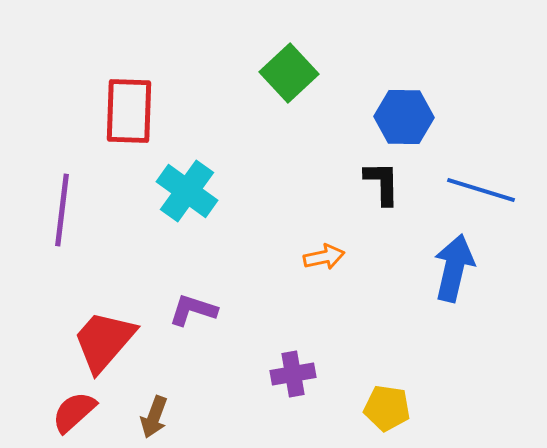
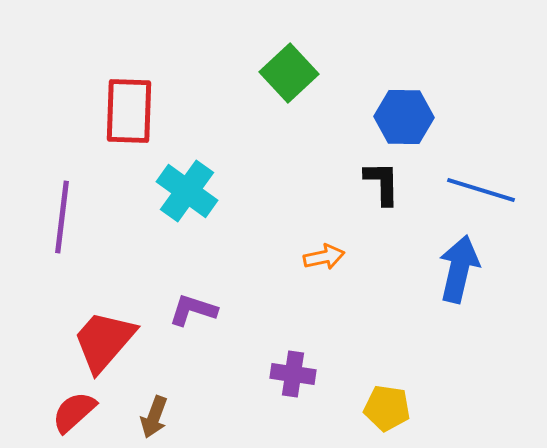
purple line: moved 7 px down
blue arrow: moved 5 px right, 1 px down
purple cross: rotated 18 degrees clockwise
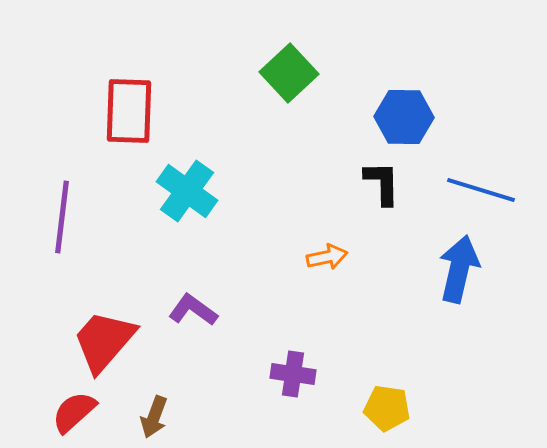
orange arrow: moved 3 px right
purple L-shape: rotated 18 degrees clockwise
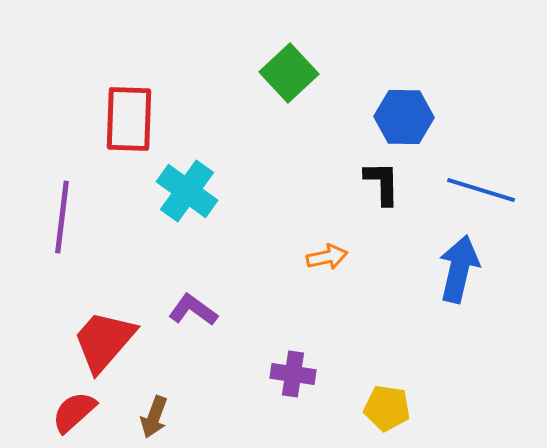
red rectangle: moved 8 px down
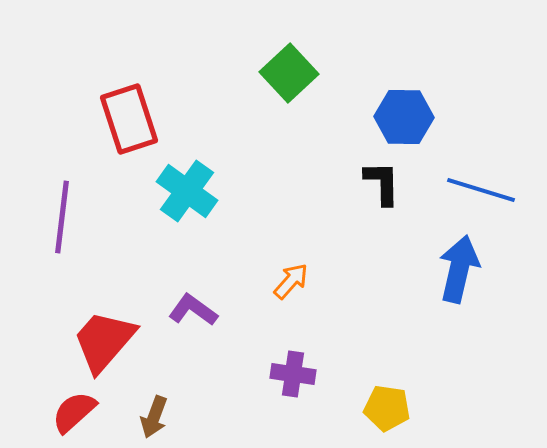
red rectangle: rotated 20 degrees counterclockwise
orange arrow: moved 36 px left, 24 px down; rotated 36 degrees counterclockwise
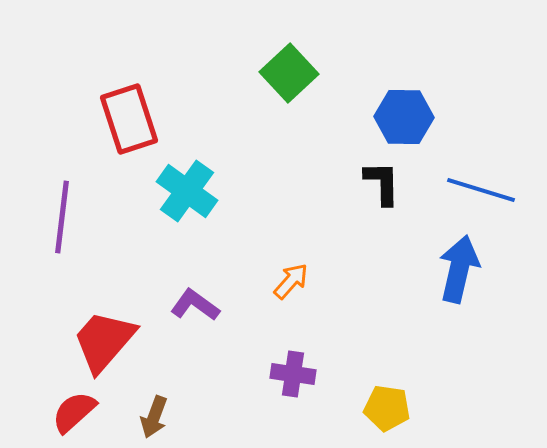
purple L-shape: moved 2 px right, 5 px up
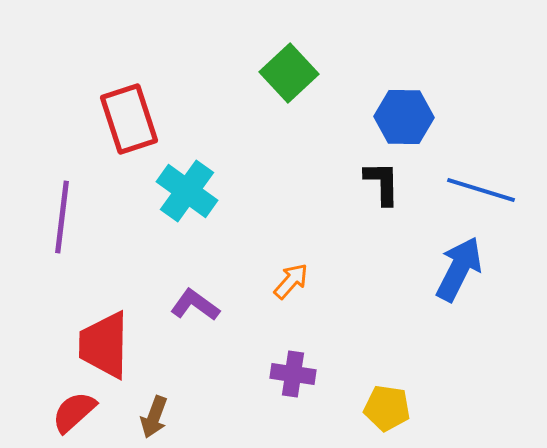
blue arrow: rotated 14 degrees clockwise
red trapezoid: moved 4 px down; rotated 40 degrees counterclockwise
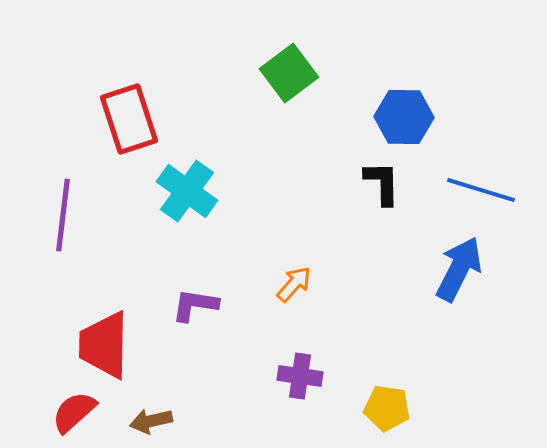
green square: rotated 6 degrees clockwise
purple line: moved 1 px right, 2 px up
orange arrow: moved 3 px right, 3 px down
purple L-shape: rotated 27 degrees counterclockwise
purple cross: moved 7 px right, 2 px down
brown arrow: moved 3 px left, 4 px down; rotated 57 degrees clockwise
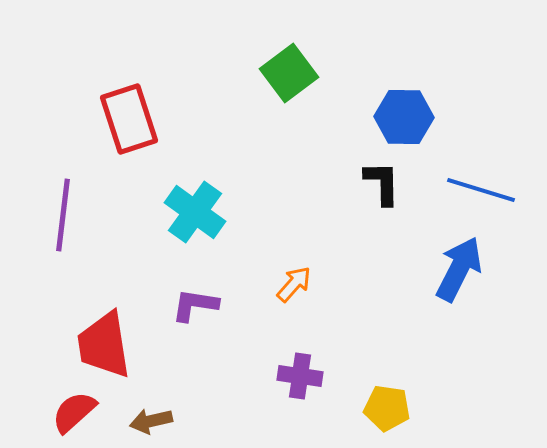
cyan cross: moved 8 px right, 21 px down
red trapezoid: rotated 10 degrees counterclockwise
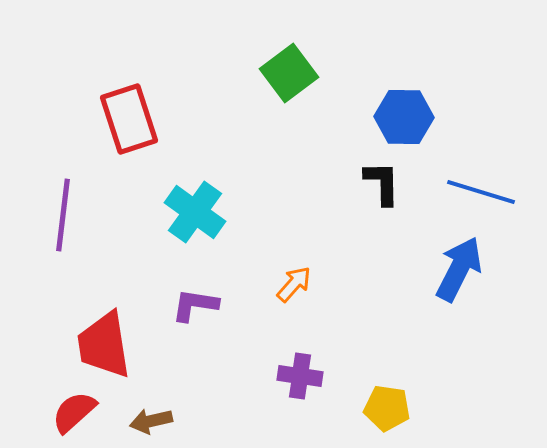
blue line: moved 2 px down
